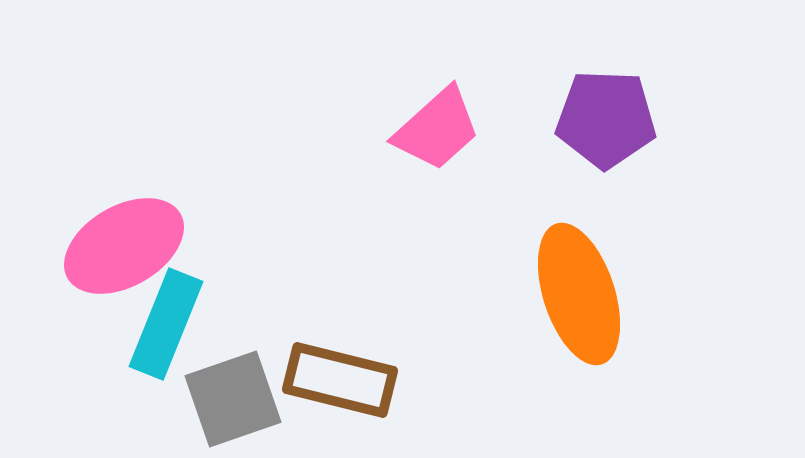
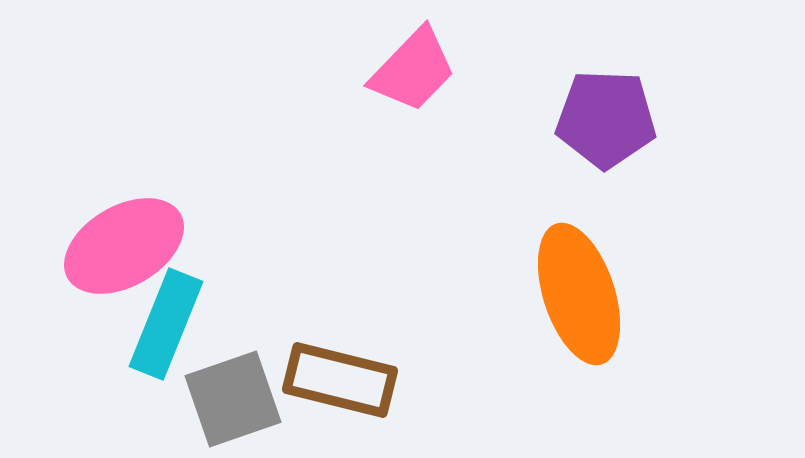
pink trapezoid: moved 24 px left, 59 px up; rotated 4 degrees counterclockwise
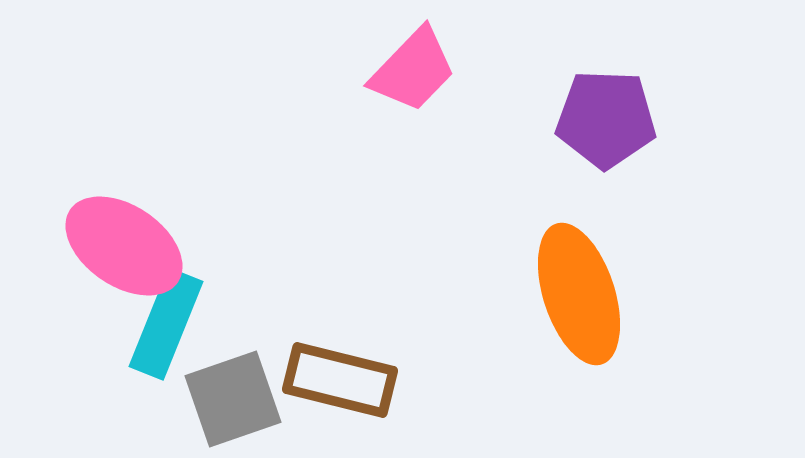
pink ellipse: rotated 64 degrees clockwise
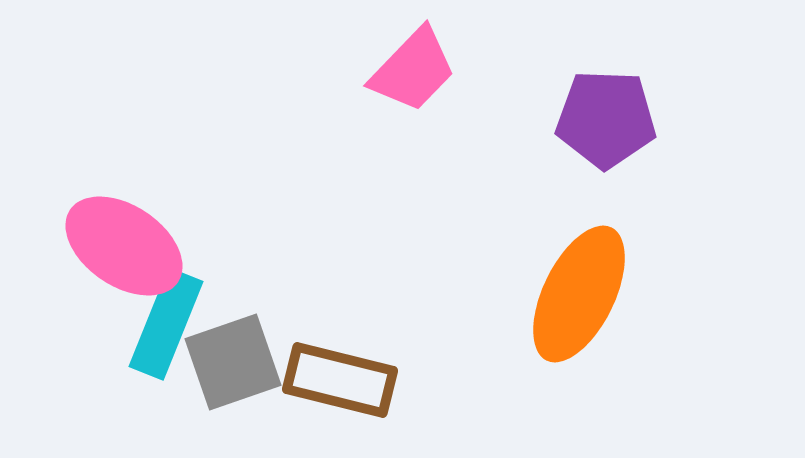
orange ellipse: rotated 44 degrees clockwise
gray square: moved 37 px up
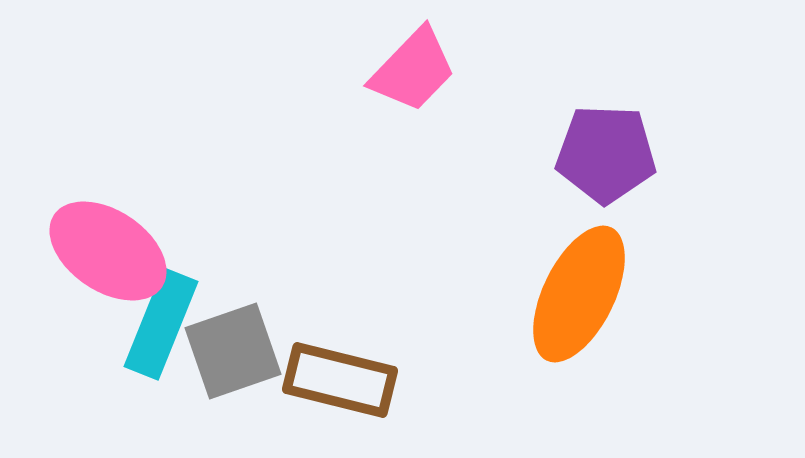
purple pentagon: moved 35 px down
pink ellipse: moved 16 px left, 5 px down
cyan rectangle: moved 5 px left
gray square: moved 11 px up
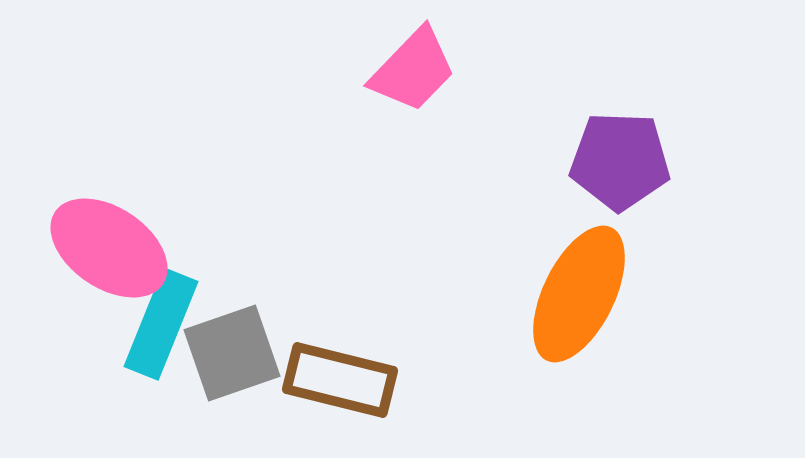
purple pentagon: moved 14 px right, 7 px down
pink ellipse: moved 1 px right, 3 px up
gray square: moved 1 px left, 2 px down
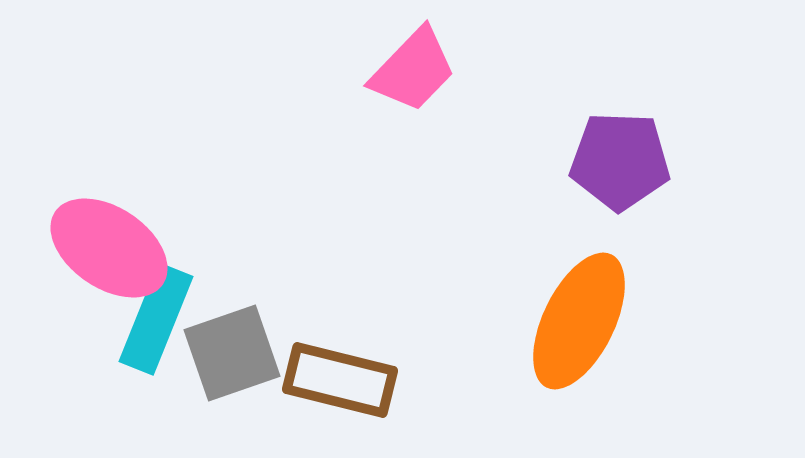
orange ellipse: moved 27 px down
cyan rectangle: moved 5 px left, 5 px up
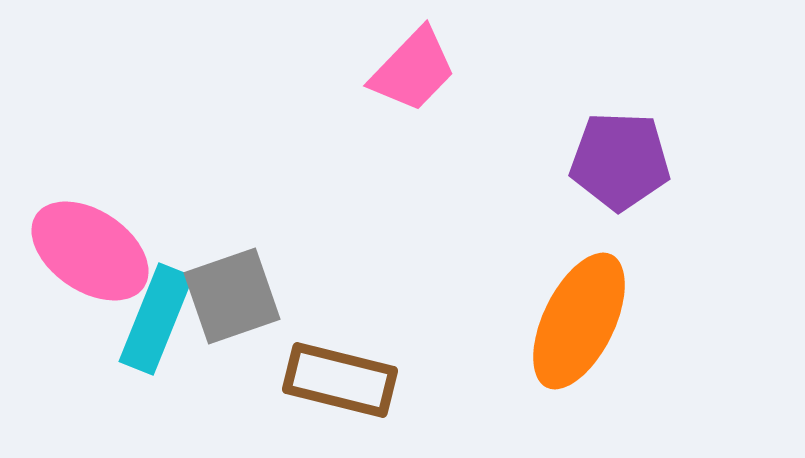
pink ellipse: moved 19 px left, 3 px down
gray square: moved 57 px up
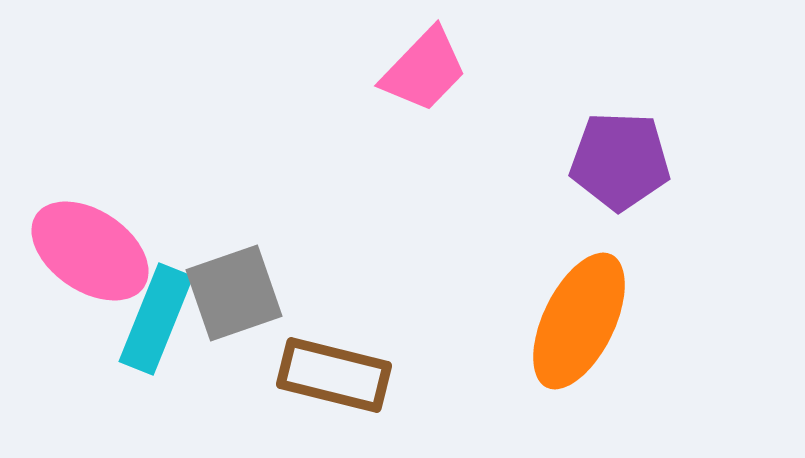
pink trapezoid: moved 11 px right
gray square: moved 2 px right, 3 px up
brown rectangle: moved 6 px left, 5 px up
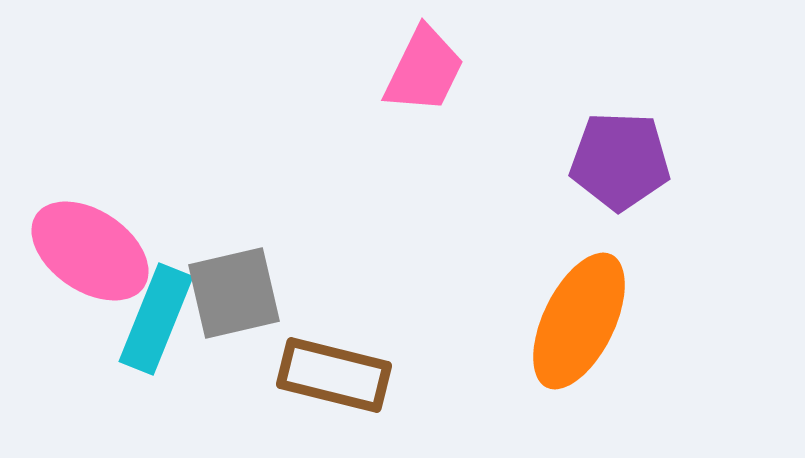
pink trapezoid: rotated 18 degrees counterclockwise
gray square: rotated 6 degrees clockwise
